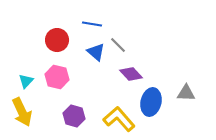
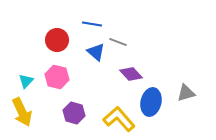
gray line: moved 3 px up; rotated 24 degrees counterclockwise
gray triangle: rotated 18 degrees counterclockwise
purple hexagon: moved 3 px up
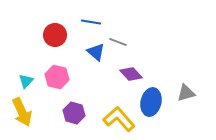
blue line: moved 1 px left, 2 px up
red circle: moved 2 px left, 5 px up
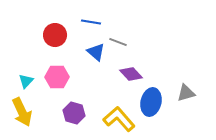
pink hexagon: rotated 15 degrees counterclockwise
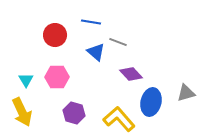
cyan triangle: moved 1 px up; rotated 14 degrees counterclockwise
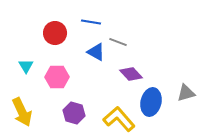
red circle: moved 2 px up
blue triangle: rotated 12 degrees counterclockwise
cyan triangle: moved 14 px up
